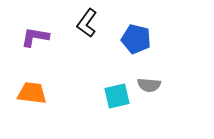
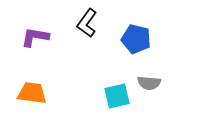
gray semicircle: moved 2 px up
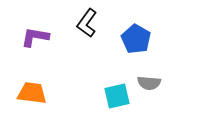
blue pentagon: rotated 16 degrees clockwise
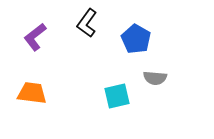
purple L-shape: rotated 48 degrees counterclockwise
gray semicircle: moved 6 px right, 5 px up
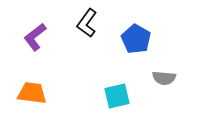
gray semicircle: moved 9 px right
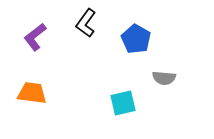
black L-shape: moved 1 px left
cyan square: moved 6 px right, 7 px down
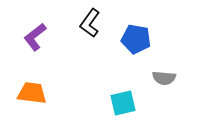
black L-shape: moved 4 px right
blue pentagon: rotated 20 degrees counterclockwise
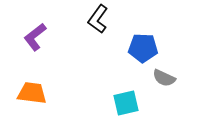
black L-shape: moved 8 px right, 4 px up
blue pentagon: moved 7 px right, 9 px down; rotated 8 degrees counterclockwise
gray semicircle: rotated 20 degrees clockwise
cyan square: moved 3 px right
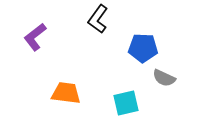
orange trapezoid: moved 34 px right
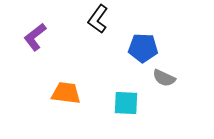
cyan square: rotated 16 degrees clockwise
